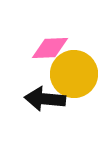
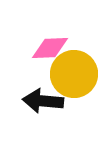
black arrow: moved 2 px left, 2 px down
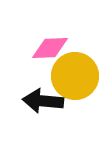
yellow circle: moved 1 px right, 2 px down
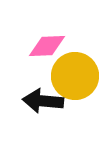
pink diamond: moved 3 px left, 2 px up
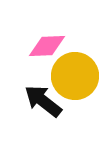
black arrow: rotated 33 degrees clockwise
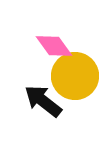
pink diamond: moved 7 px right; rotated 57 degrees clockwise
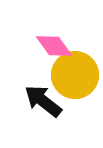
yellow circle: moved 1 px up
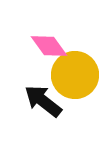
pink diamond: moved 5 px left
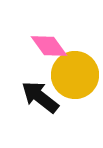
black arrow: moved 3 px left, 4 px up
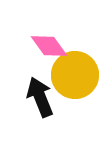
black arrow: rotated 30 degrees clockwise
